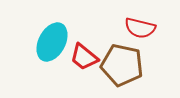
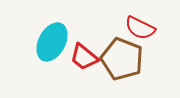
red semicircle: rotated 12 degrees clockwise
brown pentagon: moved 6 px up; rotated 9 degrees clockwise
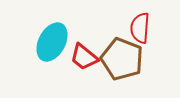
red semicircle: rotated 68 degrees clockwise
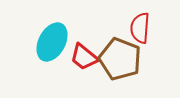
brown pentagon: moved 2 px left
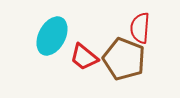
cyan ellipse: moved 6 px up
brown pentagon: moved 4 px right
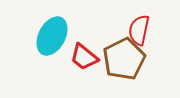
red semicircle: moved 1 px left, 2 px down; rotated 8 degrees clockwise
brown pentagon: rotated 24 degrees clockwise
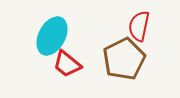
red semicircle: moved 4 px up
red trapezoid: moved 17 px left, 7 px down
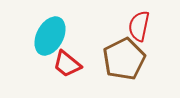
cyan ellipse: moved 2 px left
